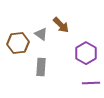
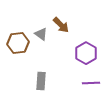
gray rectangle: moved 14 px down
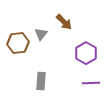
brown arrow: moved 3 px right, 3 px up
gray triangle: rotated 32 degrees clockwise
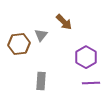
gray triangle: moved 1 px down
brown hexagon: moved 1 px right, 1 px down
purple hexagon: moved 4 px down
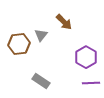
gray rectangle: rotated 60 degrees counterclockwise
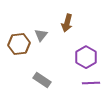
brown arrow: moved 3 px right, 1 px down; rotated 60 degrees clockwise
gray rectangle: moved 1 px right, 1 px up
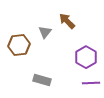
brown arrow: moved 2 px up; rotated 120 degrees clockwise
gray triangle: moved 4 px right, 3 px up
brown hexagon: moved 1 px down
gray rectangle: rotated 18 degrees counterclockwise
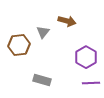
brown arrow: rotated 150 degrees clockwise
gray triangle: moved 2 px left
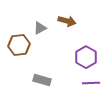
gray triangle: moved 3 px left, 4 px up; rotated 24 degrees clockwise
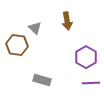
brown arrow: rotated 66 degrees clockwise
gray triangle: moved 5 px left; rotated 48 degrees counterclockwise
brown hexagon: moved 2 px left; rotated 15 degrees clockwise
